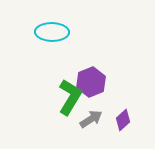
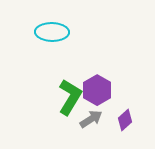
purple hexagon: moved 6 px right, 8 px down; rotated 8 degrees counterclockwise
purple diamond: moved 2 px right
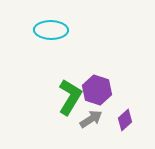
cyan ellipse: moved 1 px left, 2 px up
purple hexagon: rotated 12 degrees counterclockwise
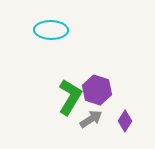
purple diamond: moved 1 px down; rotated 15 degrees counterclockwise
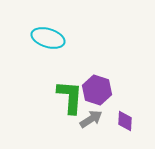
cyan ellipse: moved 3 px left, 8 px down; rotated 16 degrees clockwise
green L-shape: rotated 27 degrees counterclockwise
purple diamond: rotated 30 degrees counterclockwise
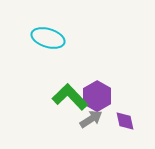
purple hexagon: moved 6 px down; rotated 12 degrees clockwise
green L-shape: rotated 48 degrees counterclockwise
purple diamond: rotated 15 degrees counterclockwise
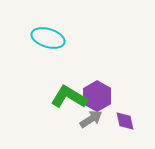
green L-shape: moved 1 px left; rotated 15 degrees counterclockwise
